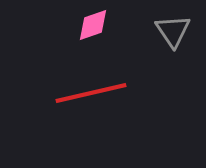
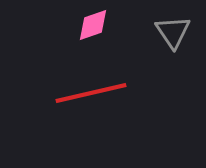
gray triangle: moved 1 px down
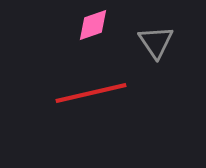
gray triangle: moved 17 px left, 10 px down
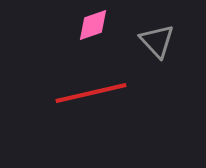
gray triangle: moved 1 px right, 1 px up; rotated 9 degrees counterclockwise
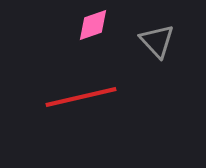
red line: moved 10 px left, 4 px down
